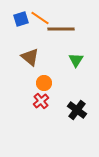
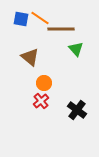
blue square: rotated 28 degrees clockwise
green triangle: moved 11 px up; rotated 14 degrees counterclockwise
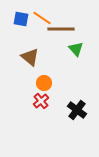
orange line: moved 2 px right
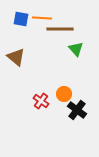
orange line: rotated 30 degrees counterclockwise
brown line: moved 1 px left
brown triangle: moved 14 px left
orange circle: moved 20 px right, 11 px down
red cross: rotated 14 degrees counterclockwise
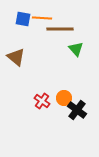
blue square: moved 2 px right
orange circle: moved 4 px down
red cross: moved 1 px right
